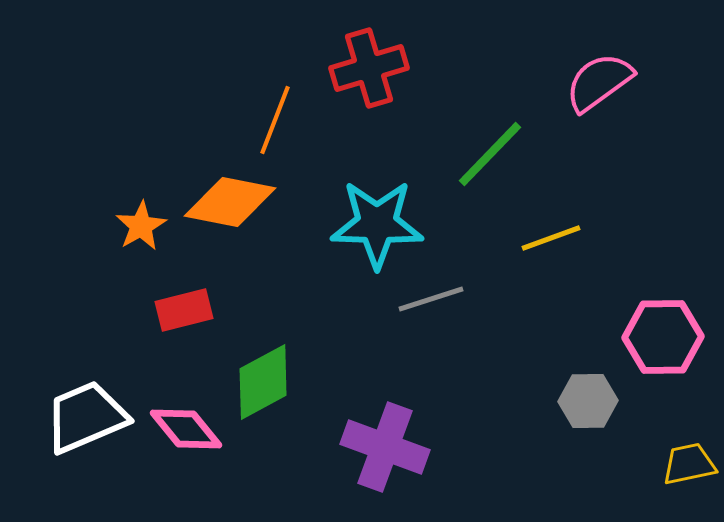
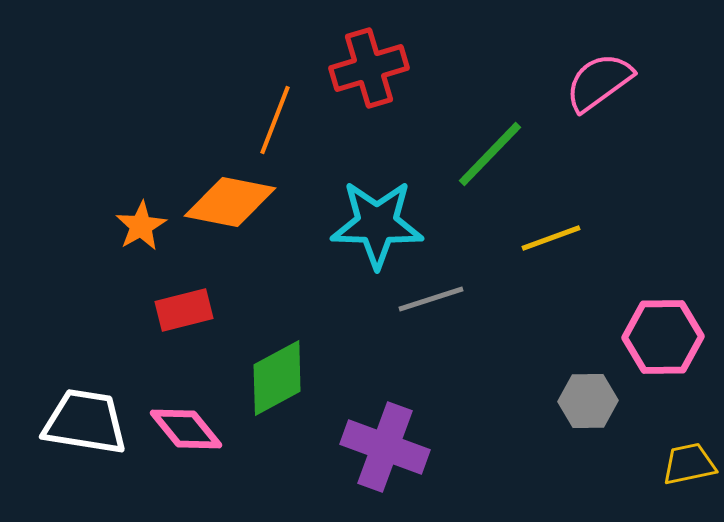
green diamond: moved 14 px right, 4 px up
white trapezoid: moved 1 px left, 5 px down; rotated 32 degrees clockwise
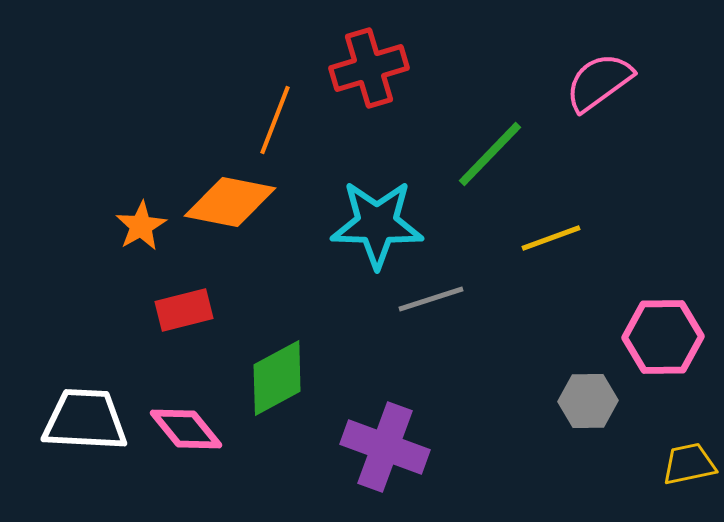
white trapezoid: moved 2 px up; rotated 6 degrees counterclockwise
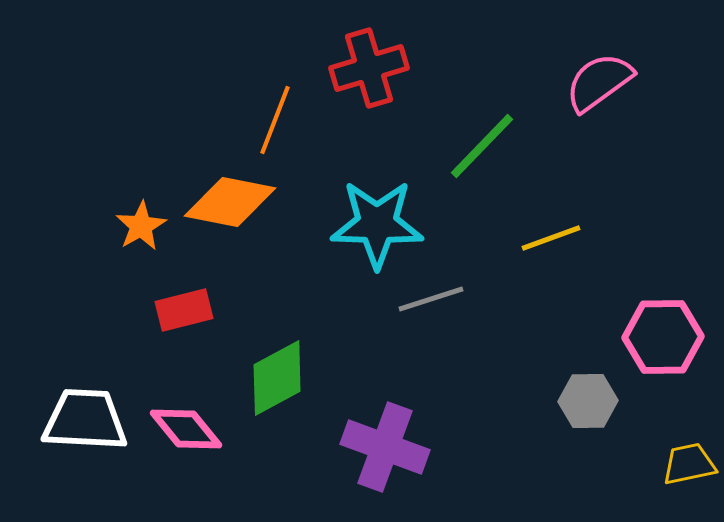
green line: moved 8 px left, 8 px up
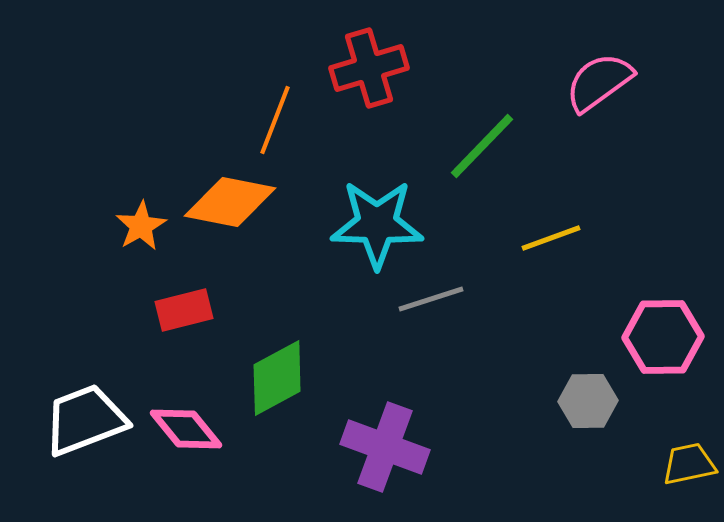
white trapezoid: rotated 24 degrees counterclockwise
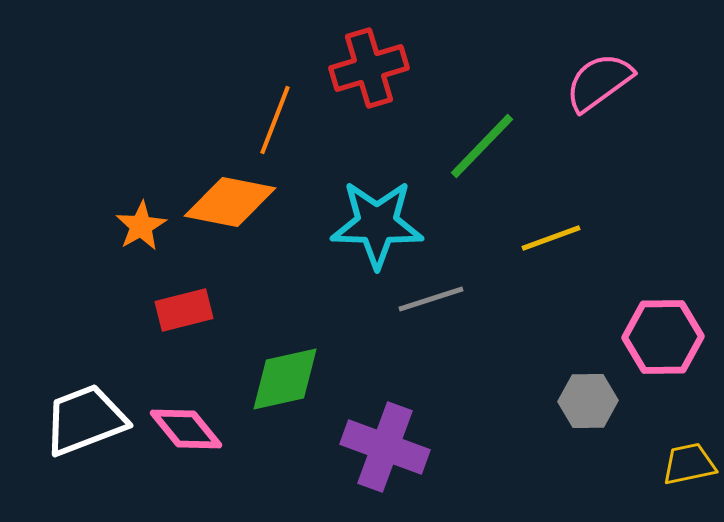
green diamond: moved 8 px right, 1 px down; rotated 16 degrees clockwise
